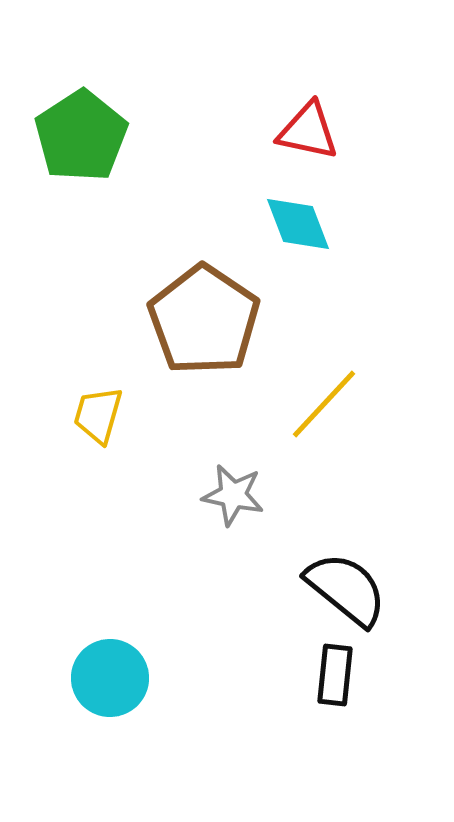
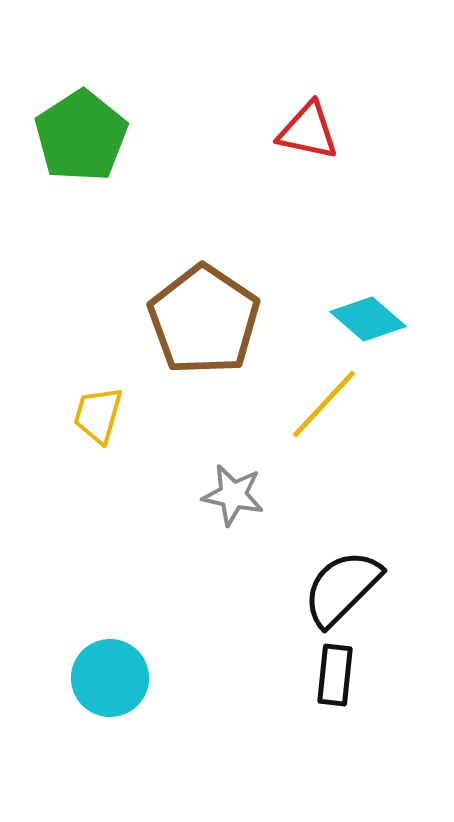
cyan diamond: moved 70 px right, 95 px down; rotated 28 degrees counterclockwise
black semicircle: moved 4 px left, 1 px up; rotated 84 degrees counterclockwise
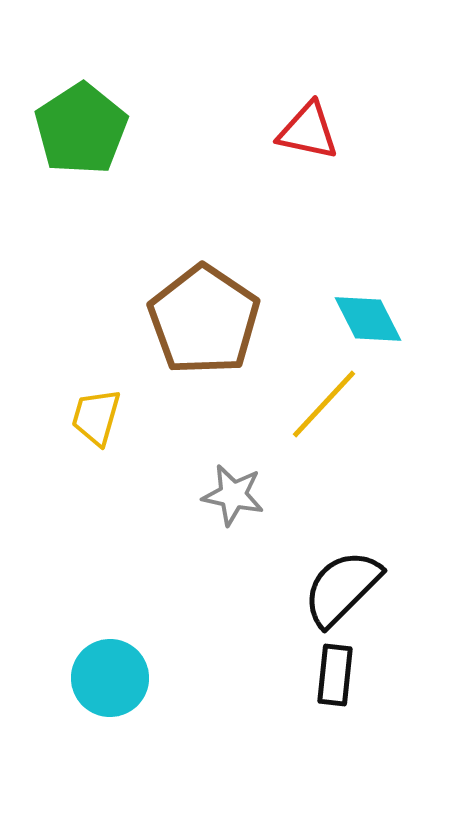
green pentagon: moved 7 px up
cyan diamond: rotated 22 degrees clockwise
yellow trapezoid: moved 2 px left, 2 px down
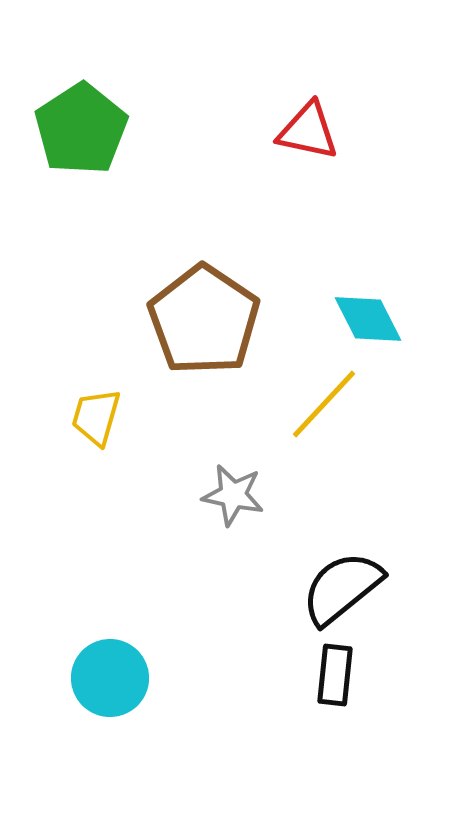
black semicircle: rotated 6 degrees clockwise
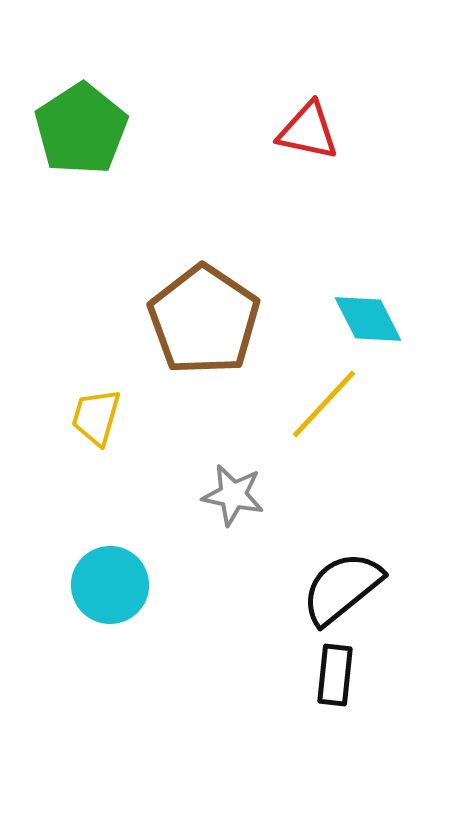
cyan circle: moved 93 px up
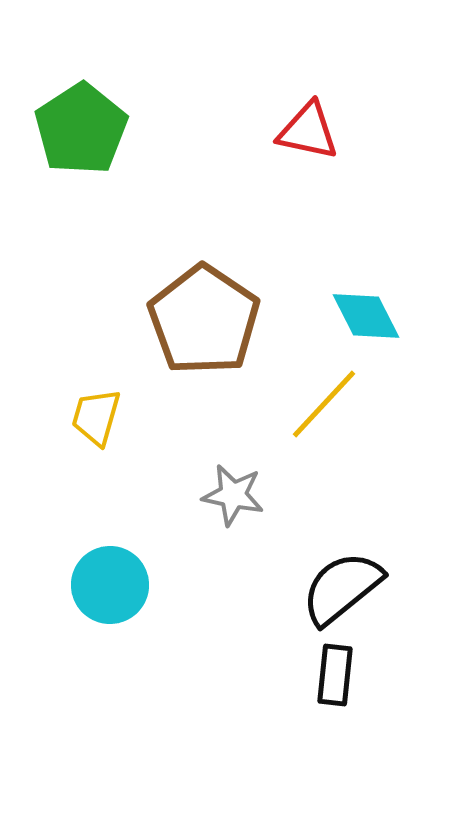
cyan diamond: moved 2 px left, 3 px up
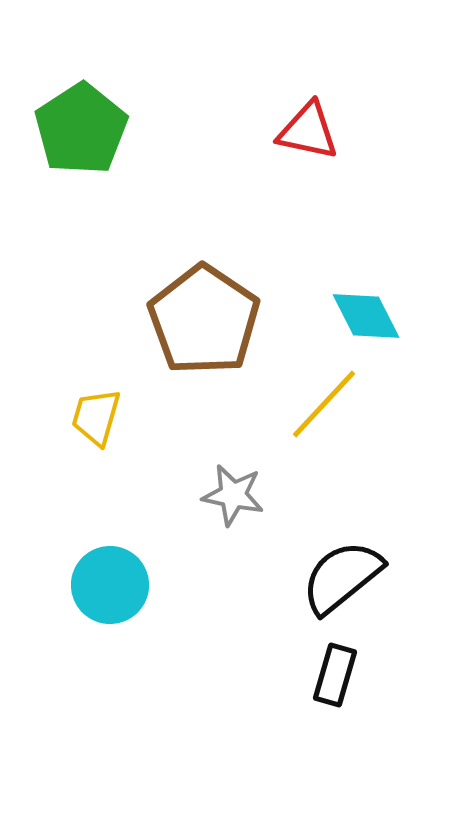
black semicircle: moved 11 px up
black rectangle: rotated 10 degrees clockwise
